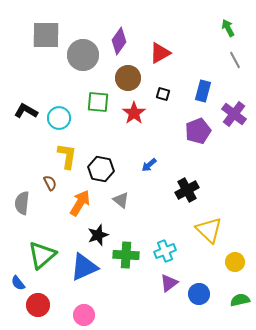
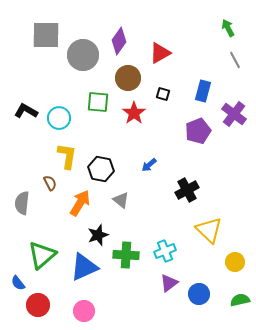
pink circle: moved 4 px up
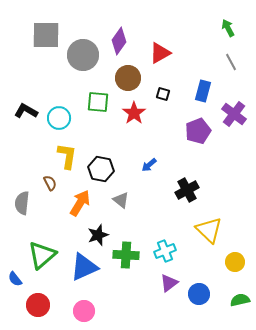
gray line: moved 4 px left, 2 px down
blue semicircle: moved 3 px left, 4 px up
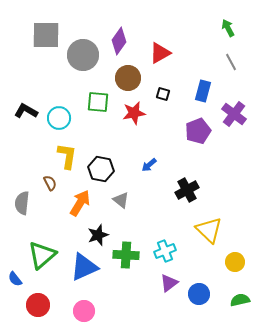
red star: rotated 25 degrees clockwise
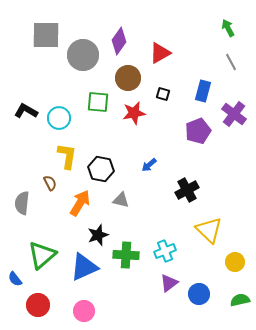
gray triangle: rotated 24 degrees counterclockwise
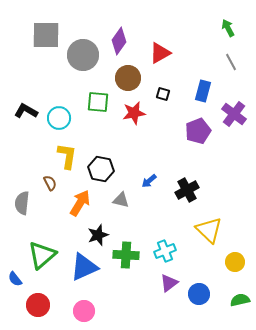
blue arrow: moved 16 px down
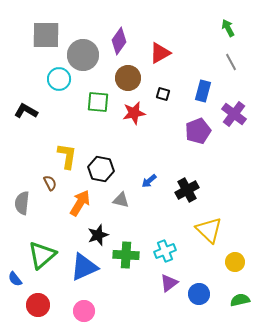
cyan circle: moved 39 px up
